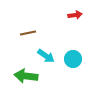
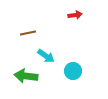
cyan circle: moved 12 px down
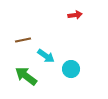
brown line: moved 5 px left, 7 px down
cyan circle: moved 2 px left, 2 px up
green arrow: rotated 30 degrees clockwise
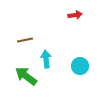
brown line: moved 2 px right
cyan arrow: moved 3 px down; rotated 132 degrees counterclockwise
cyan circle: moved 9 px right, 3 px up
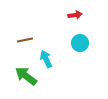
cyan arrow: rotated 18 degrees counterclockwise
cyan circle: moved 23 px up
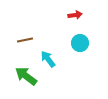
cyan arrow: moved 2 px right; rotated 12 degrees counterclockwise
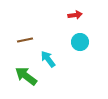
cyan circle: moved 1 px up
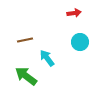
red arrow: moved 1 px left, 2 px up
cyan arrow: moved 1 px left, 1 px up
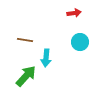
brown line: rotated 21 degrees clockwise
cyan arrow: moved 1 px left; rotated 138 degrees counterclockwise
green arrow: rotated 95 degrees clockwise
